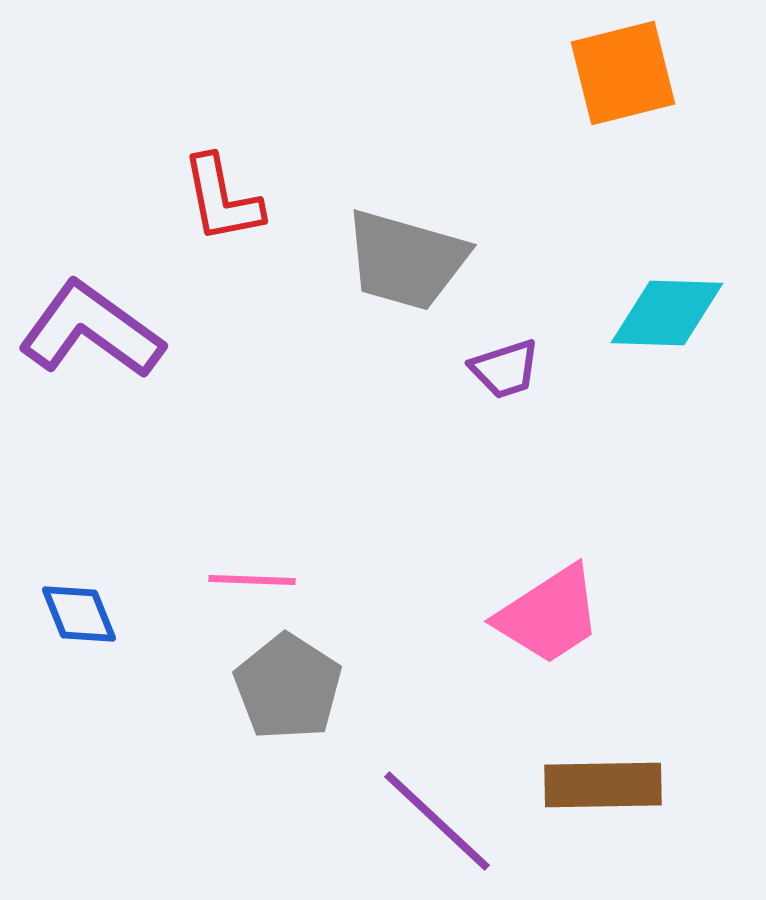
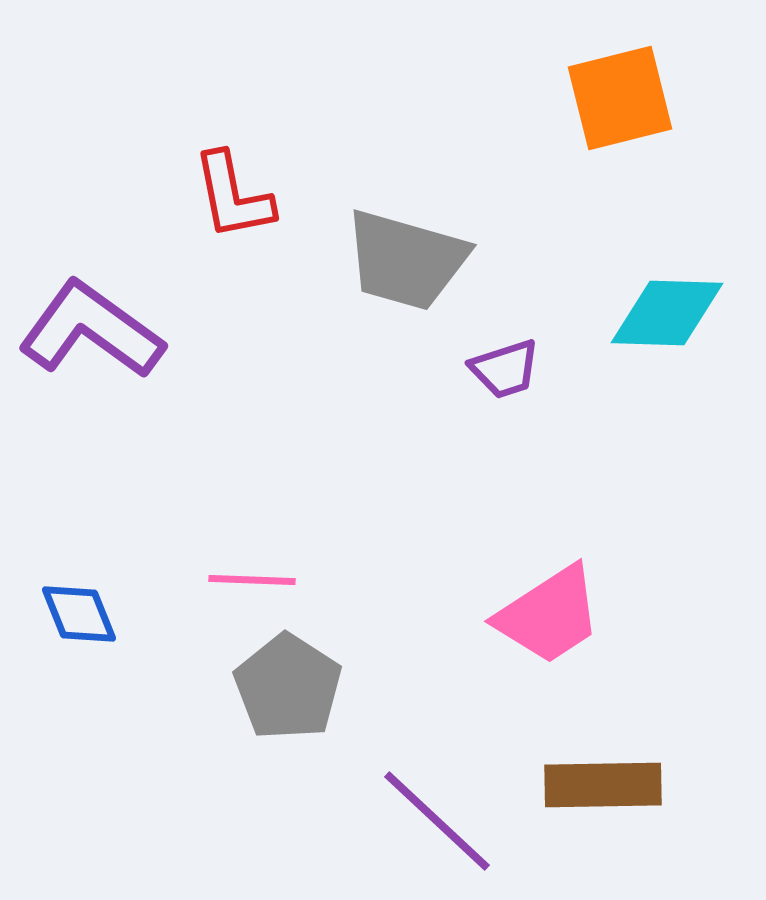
orange square: moved 3 px left, 25 px down
red L-shape: moved 11 px right, 3 px up
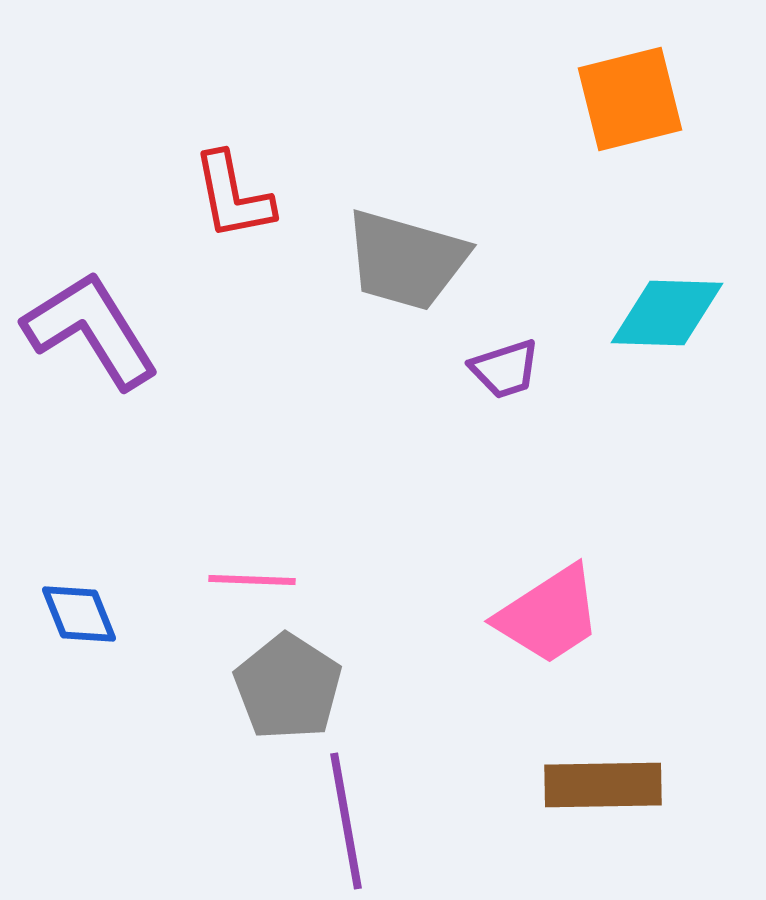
orange square: moved 10 px right, 1 px down
purple L-shape: rotated 22 degrees clockwise
purple line: moved 91 px left; rotated 37 degrees clockwise
